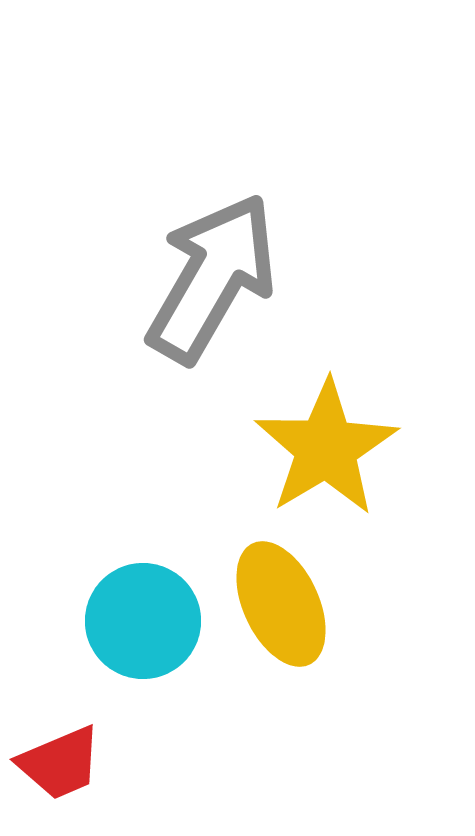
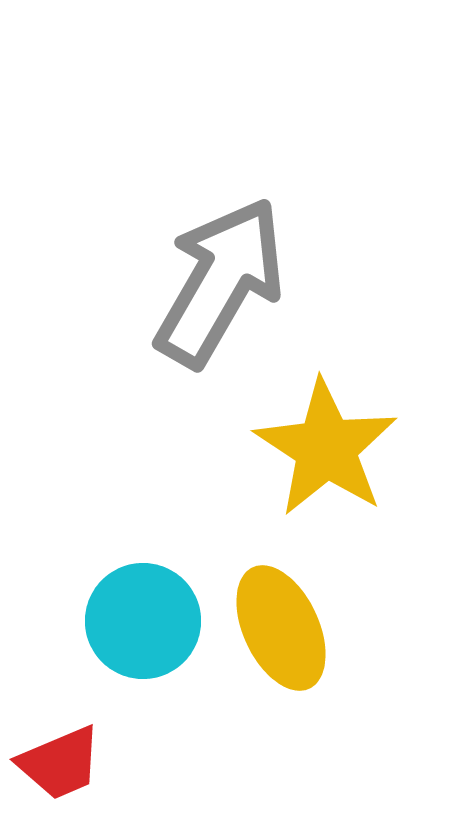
gray arrow: moved 8 px right, 4 px down
yellow star: rotated 8 degrees counterclockwise
yellow ellipse: moved 24 px down
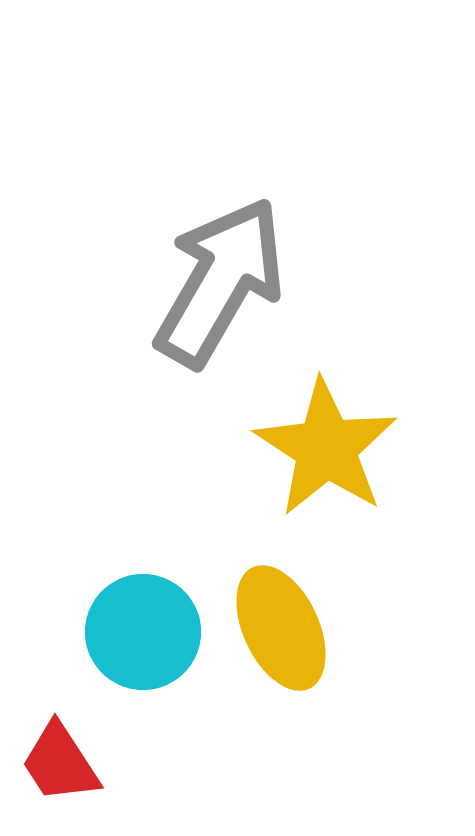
cyan circle: moved 11 px down
red trapezoid: rotated 80 degrees clockwise
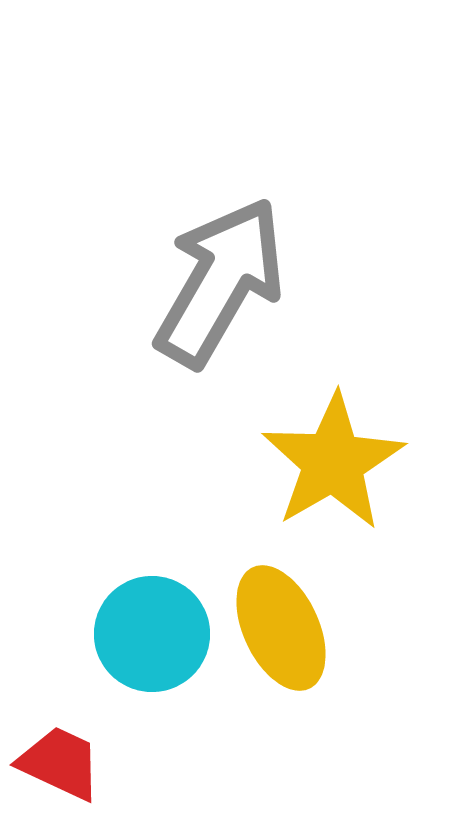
yellow star: moved 7 px right, 14 px down; rotated 9 degrees clockwise
cyan circle: moved 9 px right, 2 px down
red trapezoid: rotated 148 degrees clockwise
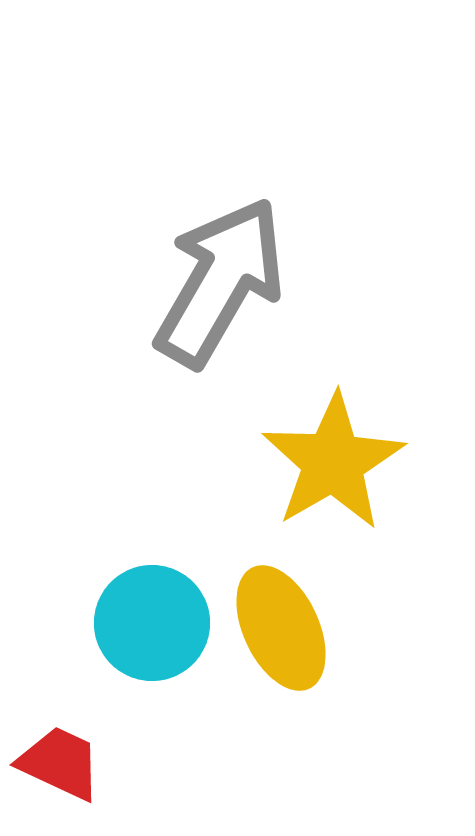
cyan circle: moved 11 px up
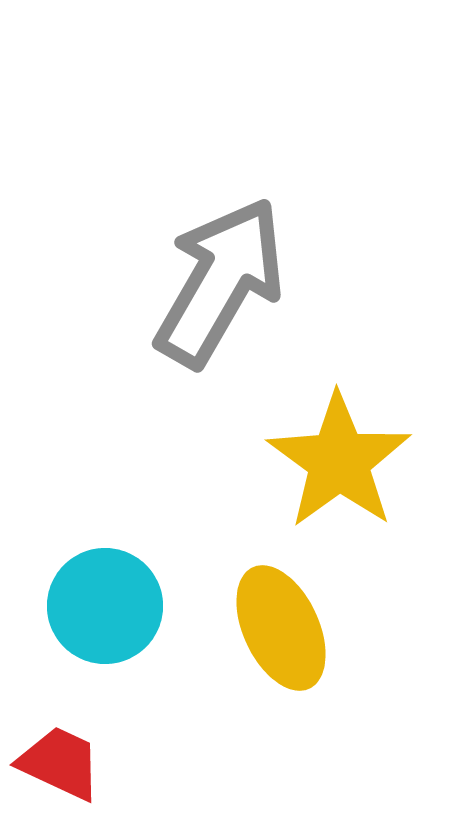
yellow star: moved 6 px right, 1 px up; rotated 6 degrees counterclockwise
cyan circle: moved 47 px left, 17 px up
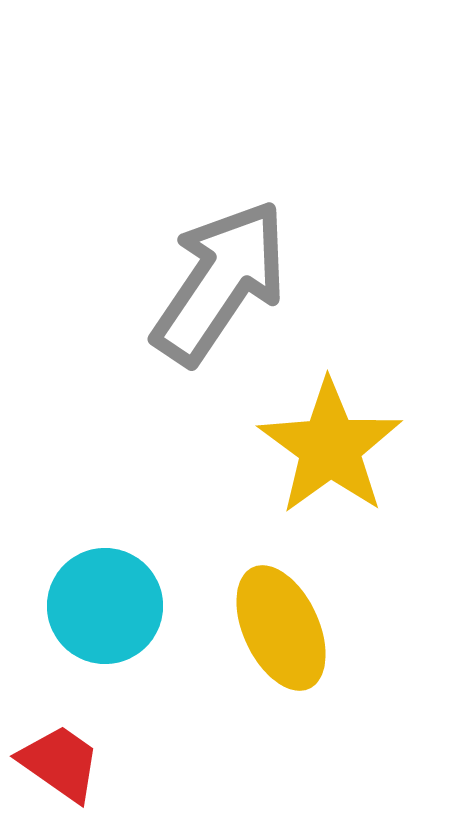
gray arrow: rotated 4 degrees clockwise
yellow star: moved 9 px left, 14 px up
red trapezoid: rotated 10 degrees clockwise
